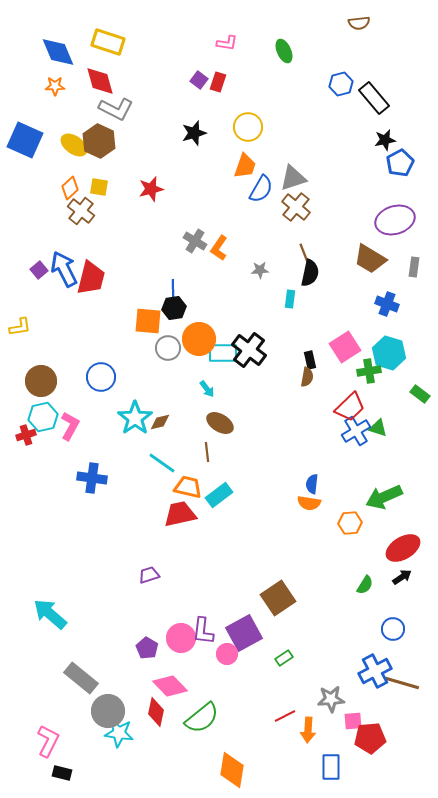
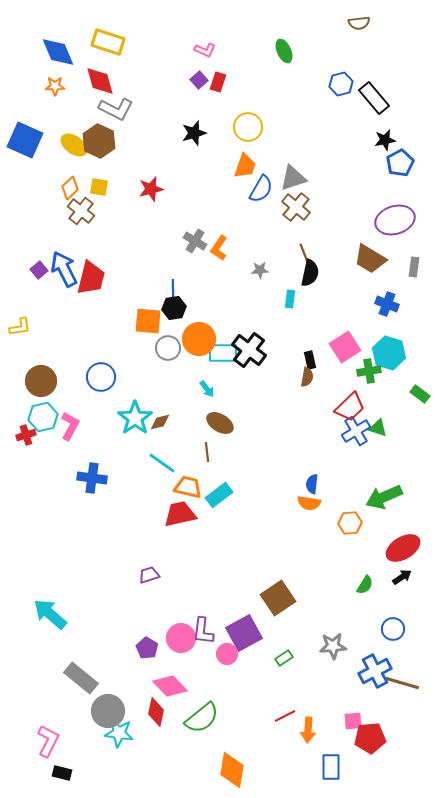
pink L-shape at (227, 43): moved 22 px left, 7 px down; rotated 15 degrees clockwise
purple square at (199, 80): rotated 12 degrees clockwise
gray star at (331, 699): moved 2 px right, 53 px up
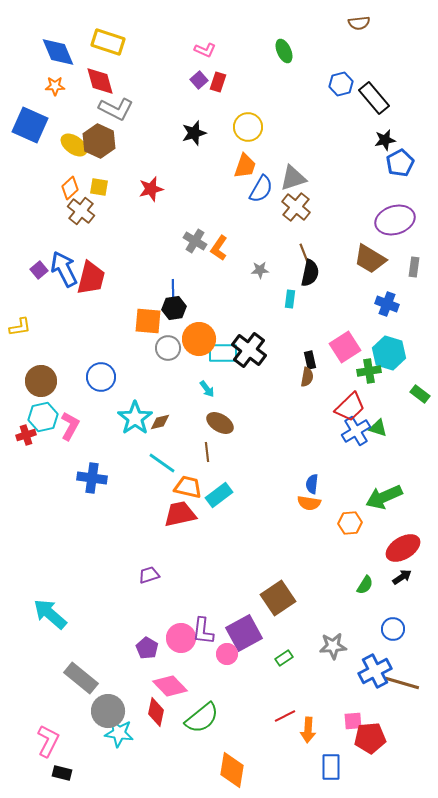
blue square at (25, 140): moved 5 px right, 15 px up
